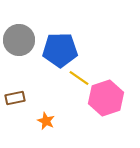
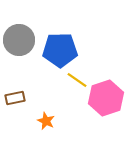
yellow line: moved 2 px left, 2 px down
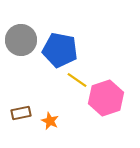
gray circle: moved 2 px right
blue pentagon: rotated 12 degrees clockwise
brown rectangle: moved 6 px right, 15 px down
orange star: moved 4 px right
